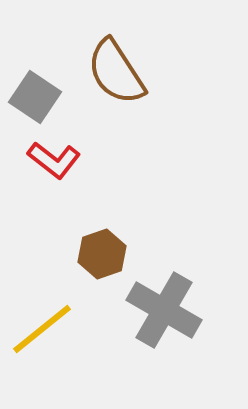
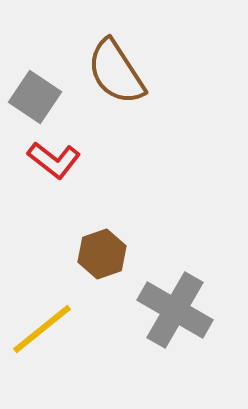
gray cross: moved 11 px right
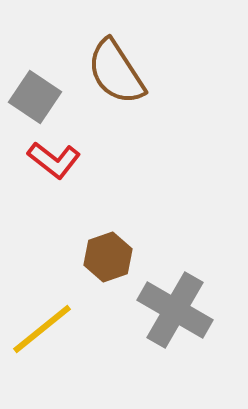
brown hexagon: moved 6 px right, 3 px down
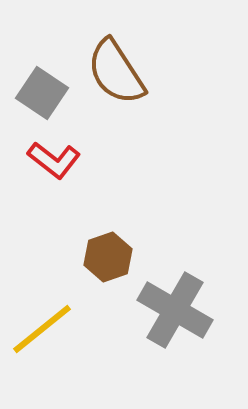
gray square: moved 7 px right, 4 px up
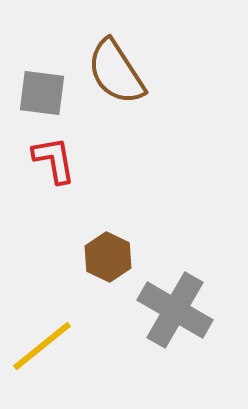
gray square: rotated 27 degrees counterclockwise
red L-shape: rotated 138 degrees counterclockwise
brown hexagon: rotated 15 degrees counterclockwise
yellow line: moved 17 px down
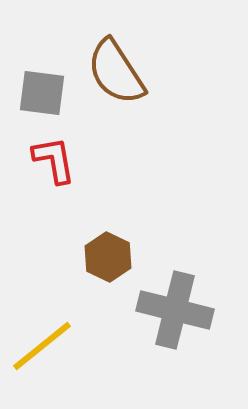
gray cross: rotated 16 degrees counterclockwise
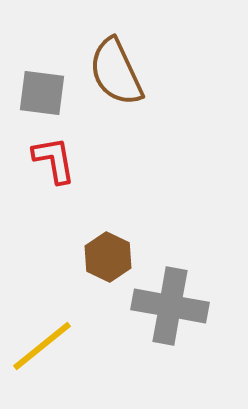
brown semicircle: rotated 8 degrees clockwise
gray cross: moved 5 px left, 4 px up; rotated 4 degrees counterclockwise
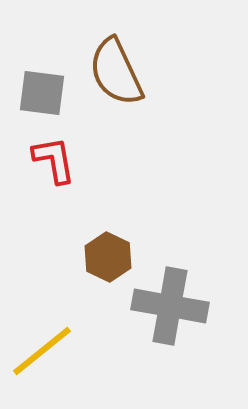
yellow line: moved 5 px down
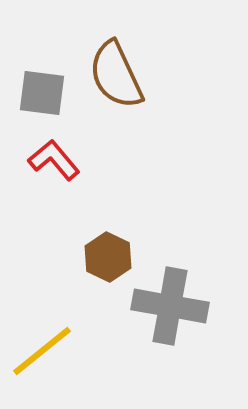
brown semicircle: moved 3 px down
red L-shape: rotated 30 degrees counterclockwise
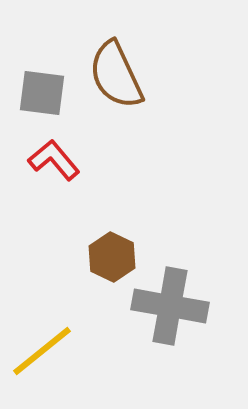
brown hexagon: moved 4 px right
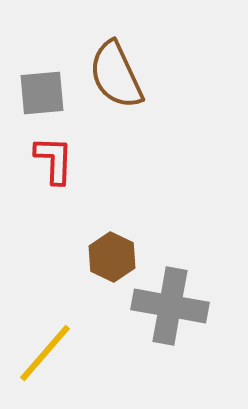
gray square: rotated 12 degrees counterclockwise
red L-shape: rotated 42 degrees clockwise
yellow line: moved 3 px right, 2 px down; rotated 10 degrees counterclockwise
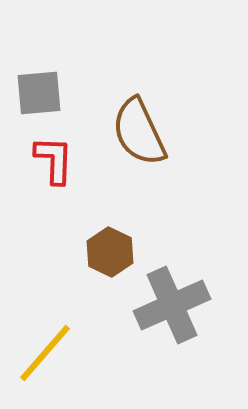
brown semicircle: moved 23 px right, 57 px down
gray square: moved 3 px left
brown hexagon: moved 2 px left, 5 px up
gray cross: moved 2 px right, 1 px up; rotated 34 degrees counterclockwise
